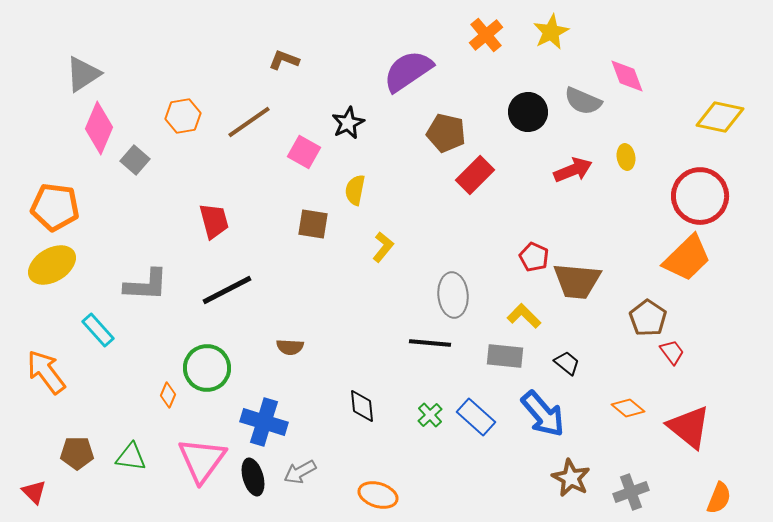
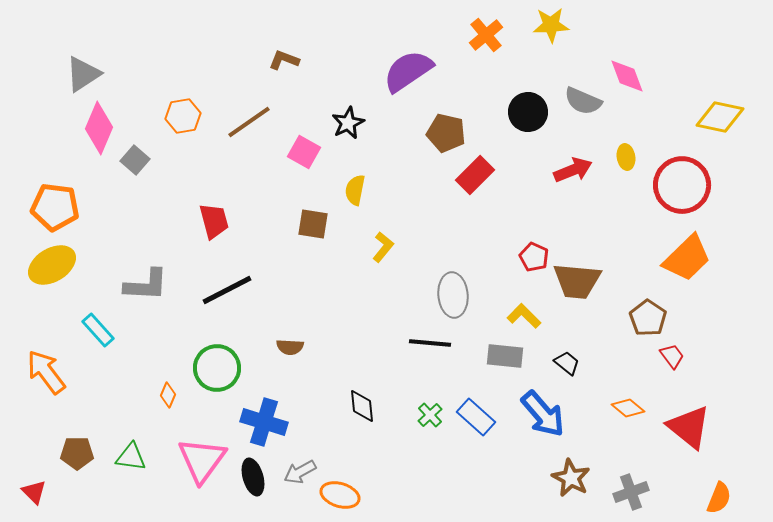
yellow star at (551, 32): moved 7 px up; rotated 24 degrees clockwise
red circle at (700, 196): moved 18 px left, 11 px up
red trapezoid at (672, 352): moved 4 px down
green circle at (207, 368): moved 10 px right
orange ellipse at (378, 495): moved 38 px left
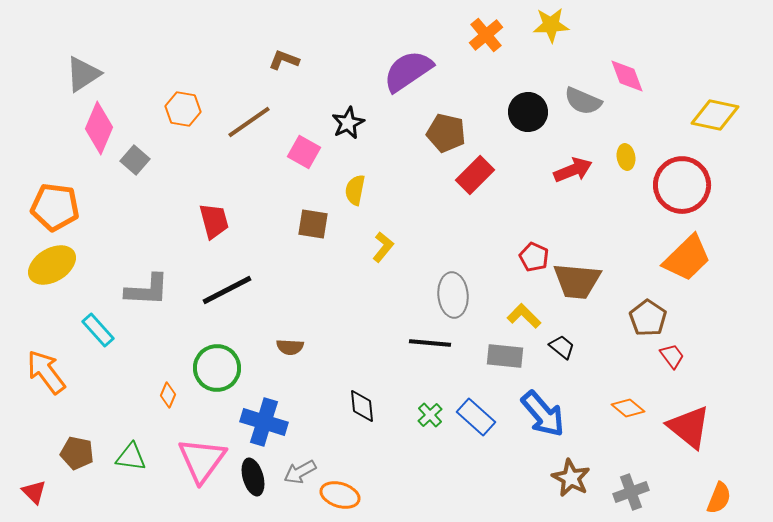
orange hexagon at (183, 116): moved 7 px up; rotated 20 degrees clockwise
yellow diamond at (720, 117): moved 5 px left, 2 px up
gray L-shape at (146, 285): moved 1 px right, 5 px down
black trapezoid at (567, 363): moved 5 px left, 16 px up
brown pentagon at (77, 453): rotated 12 degrees clockwise
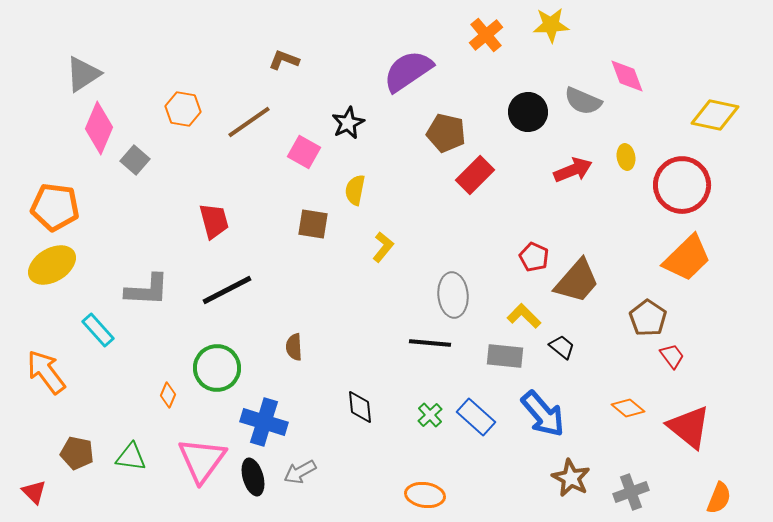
brown trapezoid at (577, 281): rotated 54 degrees counterclockwise
brown semicircle at (290, 347): moved 4 px right; rotated 84 degrees clockwise
black diamond at (362, 406): moved 2 px left, 1 px down
orange ellipse at (340, 495): moved 85 px right; rotated 9 degrees counterclockwise
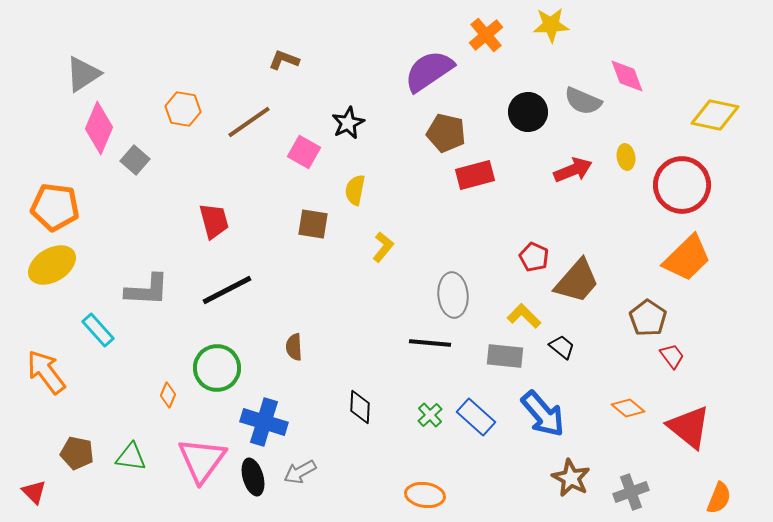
purple semicircle at (408, 71): moved 21 px right
red rectangle at (475, 175): rotated 30 degrees clockwise
black diamond at (360, 407): rotated 8 degrees clockwise
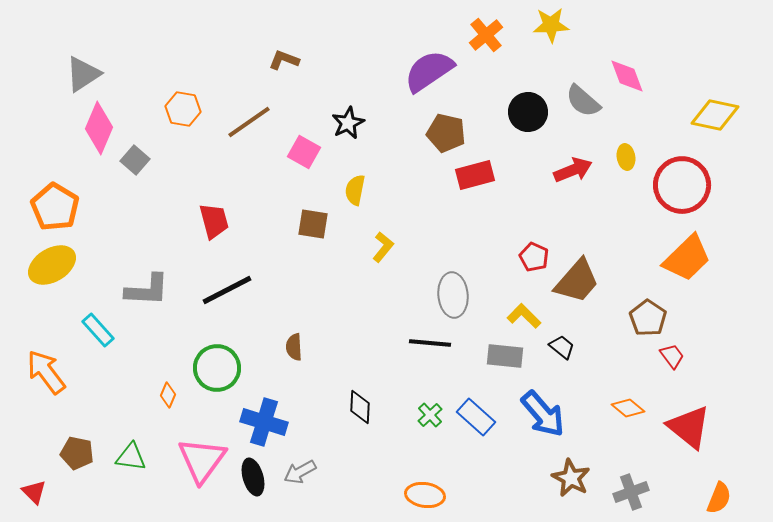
gray semicircle at (583, 101): rotated 18 degrees clockwise
orange pentagon at (55, 207): rotated 24 degrees clockwise
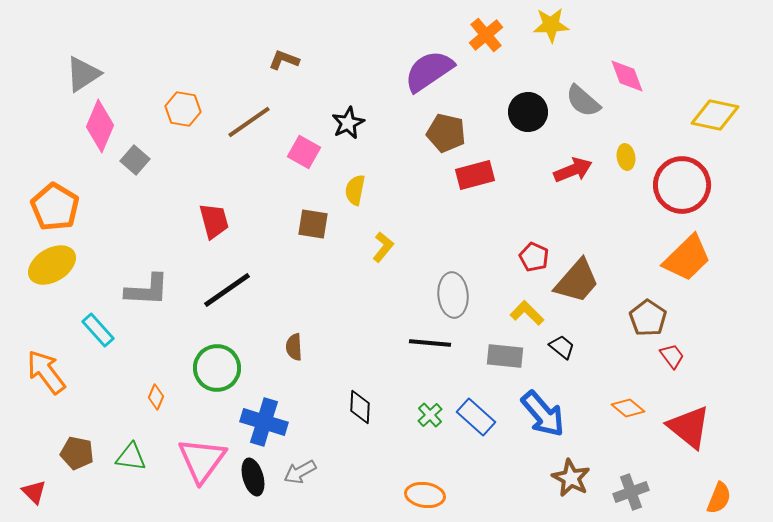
pink diamond at (99, 128): moved 1 px right, 2 px up
black line at (227, 290): rotated 8 degrees counterclockwise
yellow L-shape at (524, 316): moved 3 px right, 3 px up
orange diamond at (168, 395): moved 12 px left, 2 px down
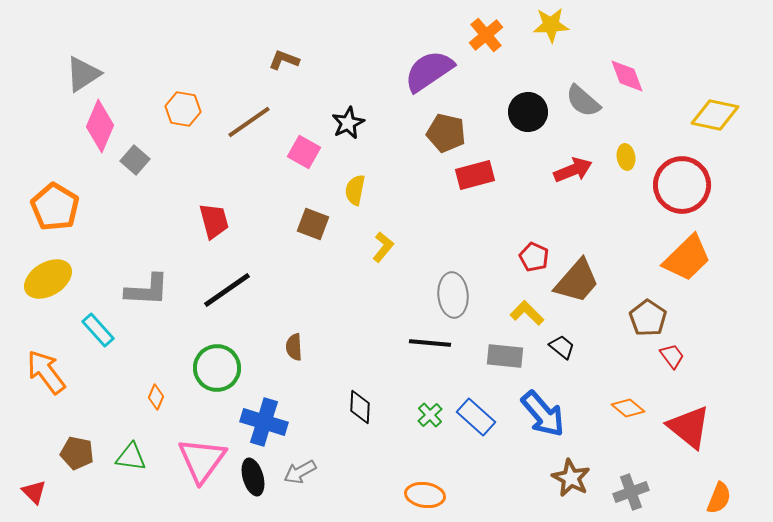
brown square at (313, 224): rotated 12 degrees clockwise
yellow ellipse at (52, 265): moved 4 px left, 14 px down
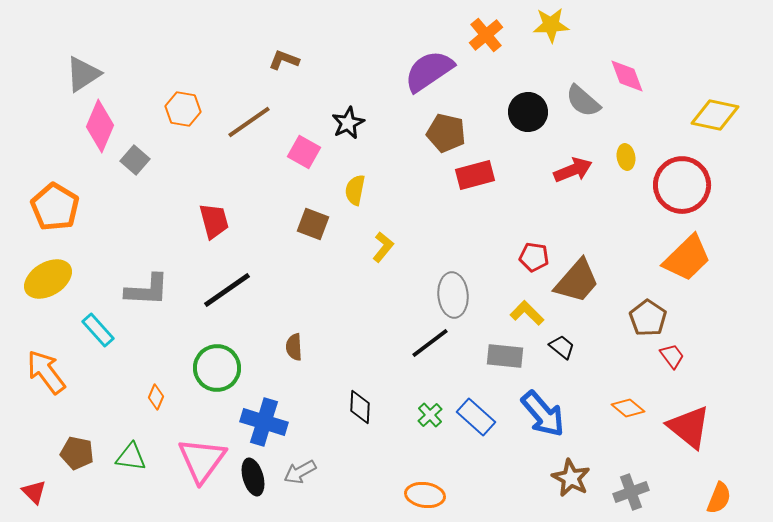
red pentagon at (534, 257): rotated 16 degrees counterclockwise
black line at (430, 343): rotated 42 degrees counterclockwise
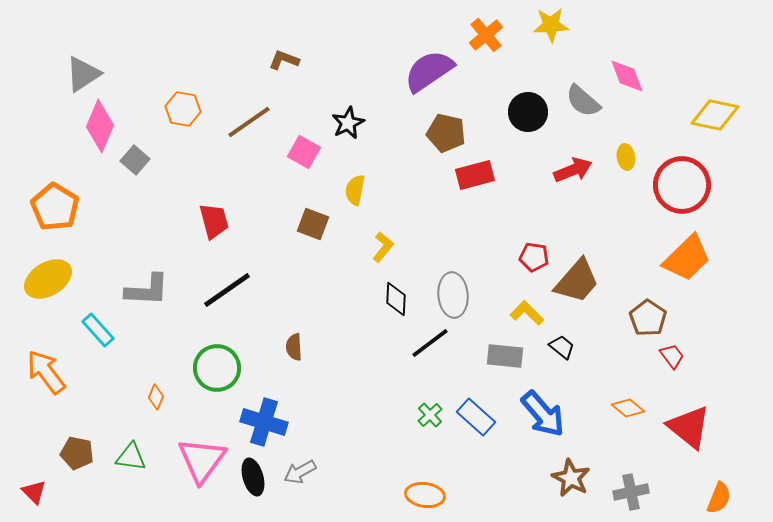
black diamond at (360, 407): moved 36 px right, 108 px up
gray cross at (631, 492): rotated 8 degrees clockwise
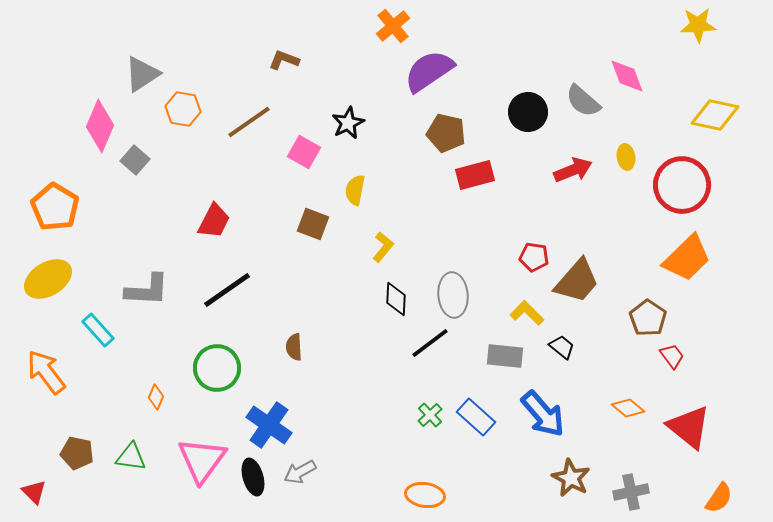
yellow star at (551, 25): moved 147 px right
orange cross at (486, 35): moved 93 px left, 9 px up
gray triangle at (83, 74): moved 59 px right
red trapezoid at (214, 221): rotated 42 degrees clockwise
blue cross at (264, 422): moved 5 px right, 3 px down; rotated 18 degrees clockwise
orange semicircle at (719, 498): rotated 12 degrees clockwise
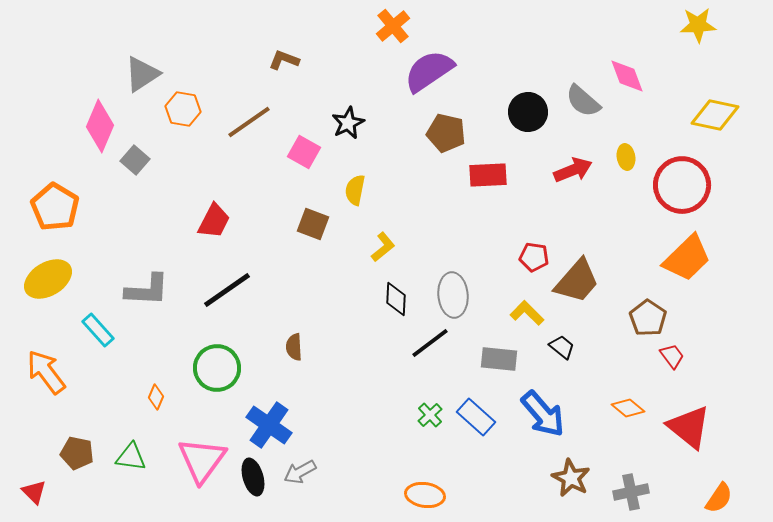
red rectangle at (475, 175): moved 13 px right; rotated 12 degrees clockwise
yellow L-shape at (383, 247): rotated 12 degrees clockwise
gray rectangle at (505, 356): moved 6 px left, 3 px down
